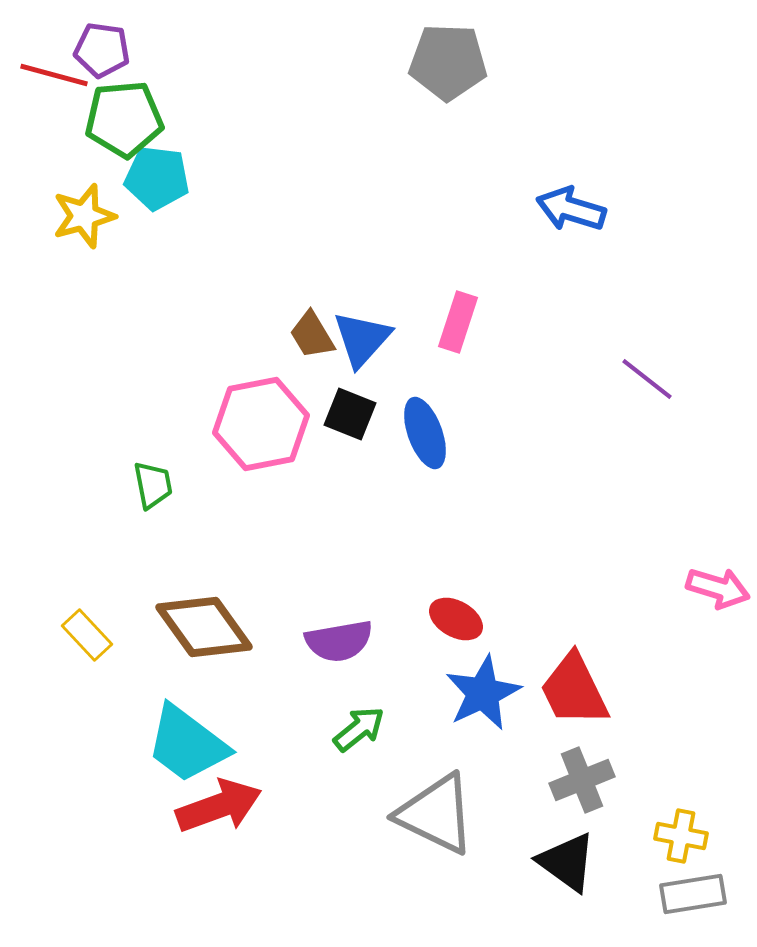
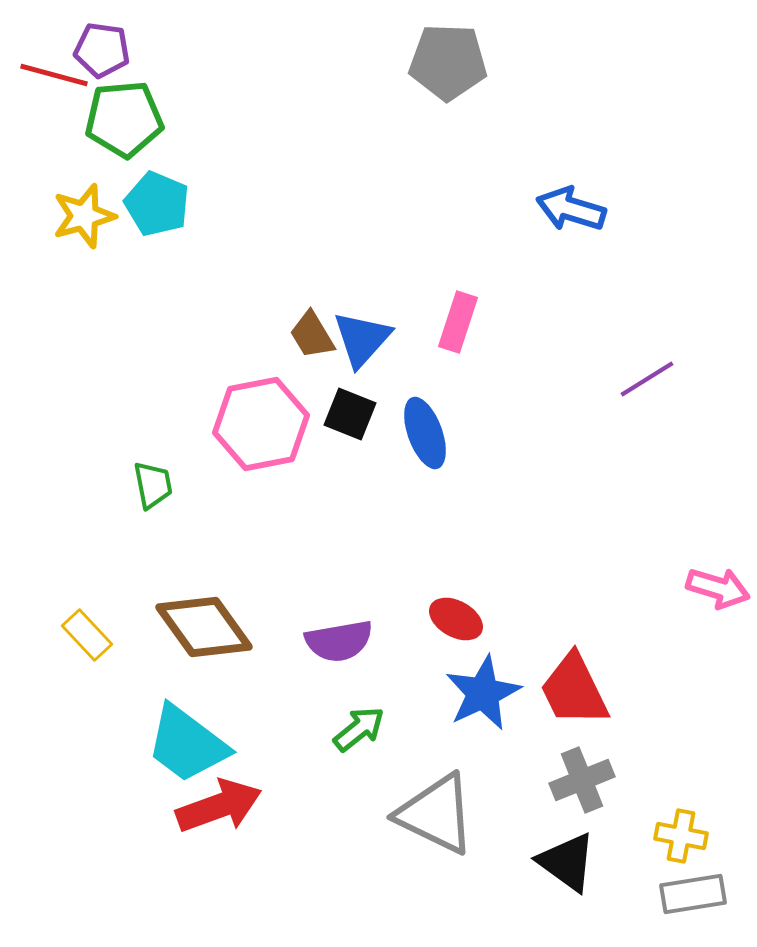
cyan pentagon: moved 26 px down; rotated 16 degrees clockwise
purple line: rotated 70 degrees counterclockwise
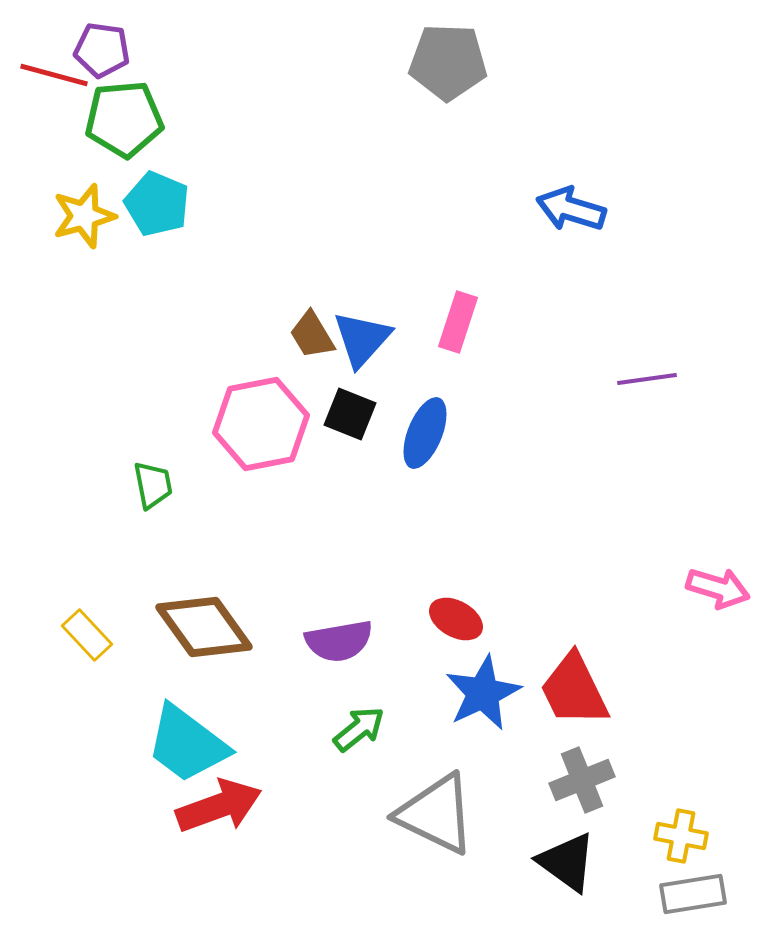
purple line: rotated 24 degrees clockwise
blue ellipse: rotated 42 degrees clockwise
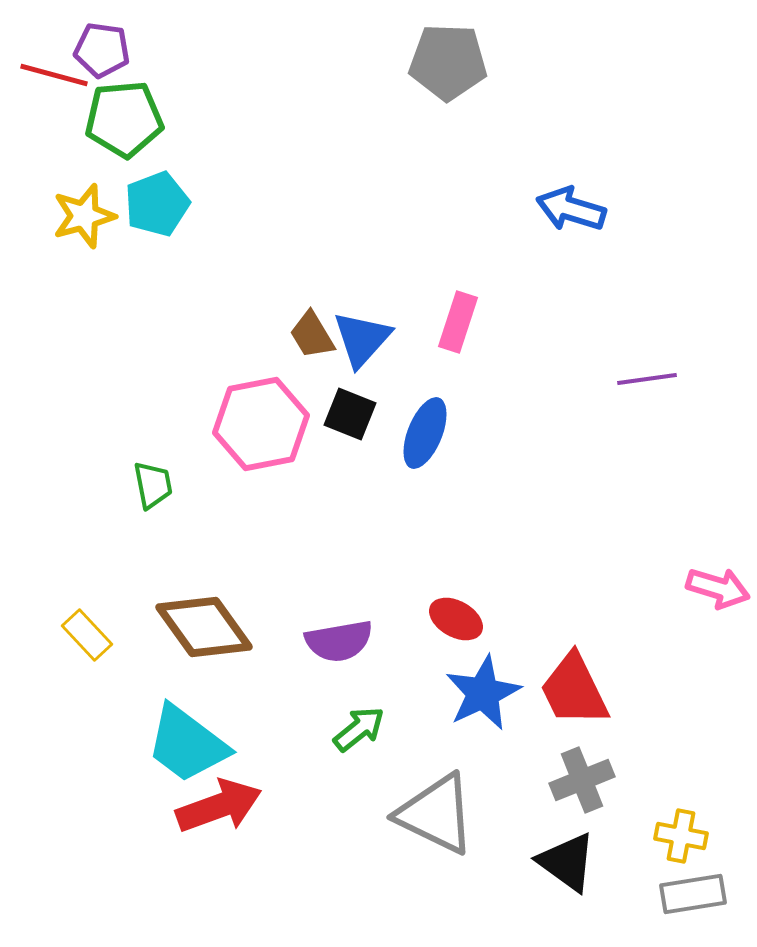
cyan pentagon: rotated 28 degrees clockwise
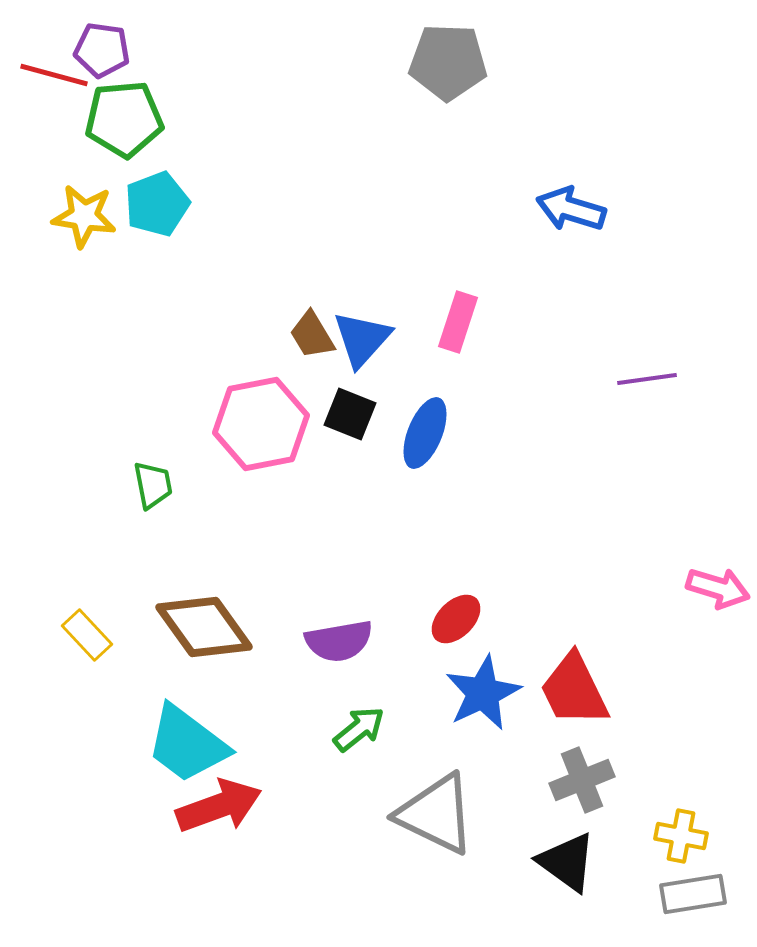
yellow star: rotated 24 degrees clockwise
red ellipse: rotated 74 degrees counterclockwise
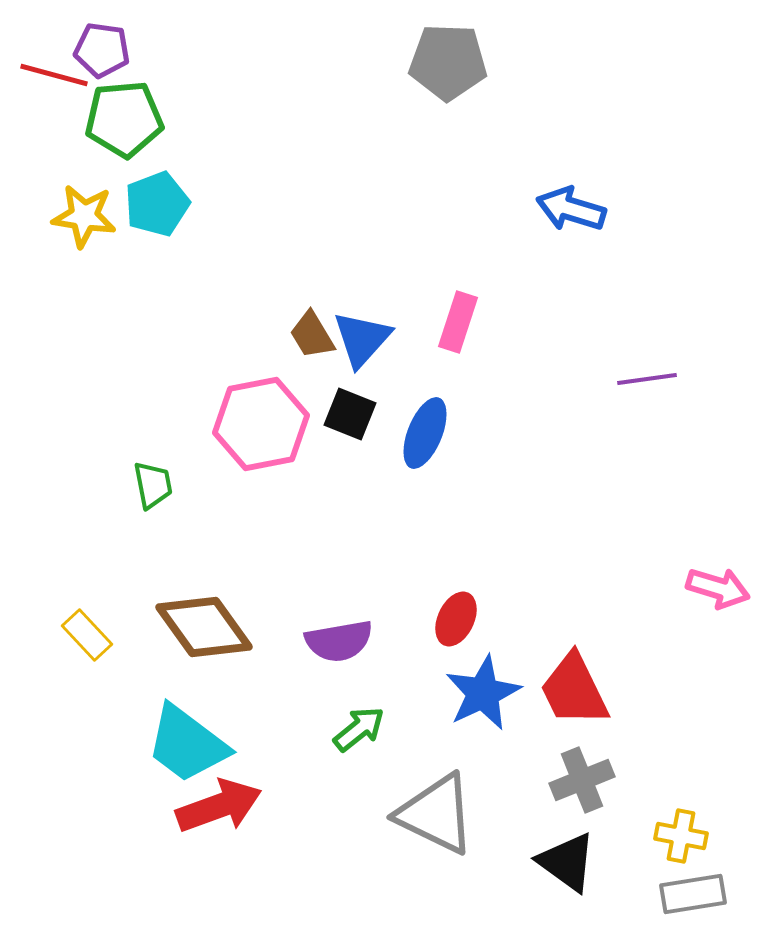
red ellipse: rotated 20 degrees counterclockwise
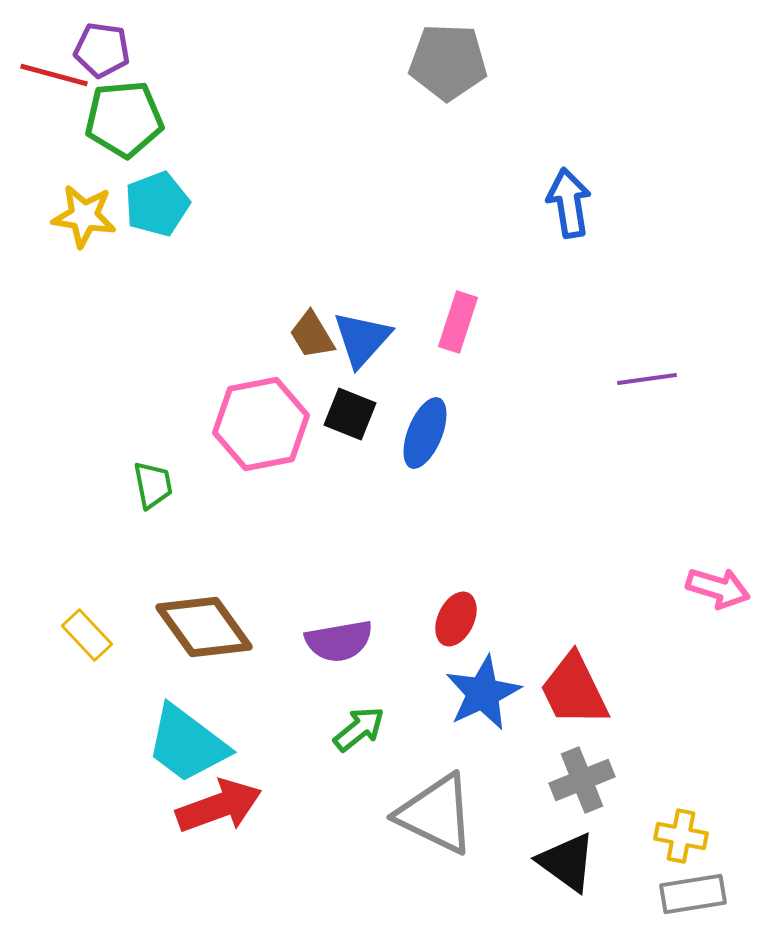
blue arrow: moved 2 px left, 6 px up; rotated 64 degrees clockwise
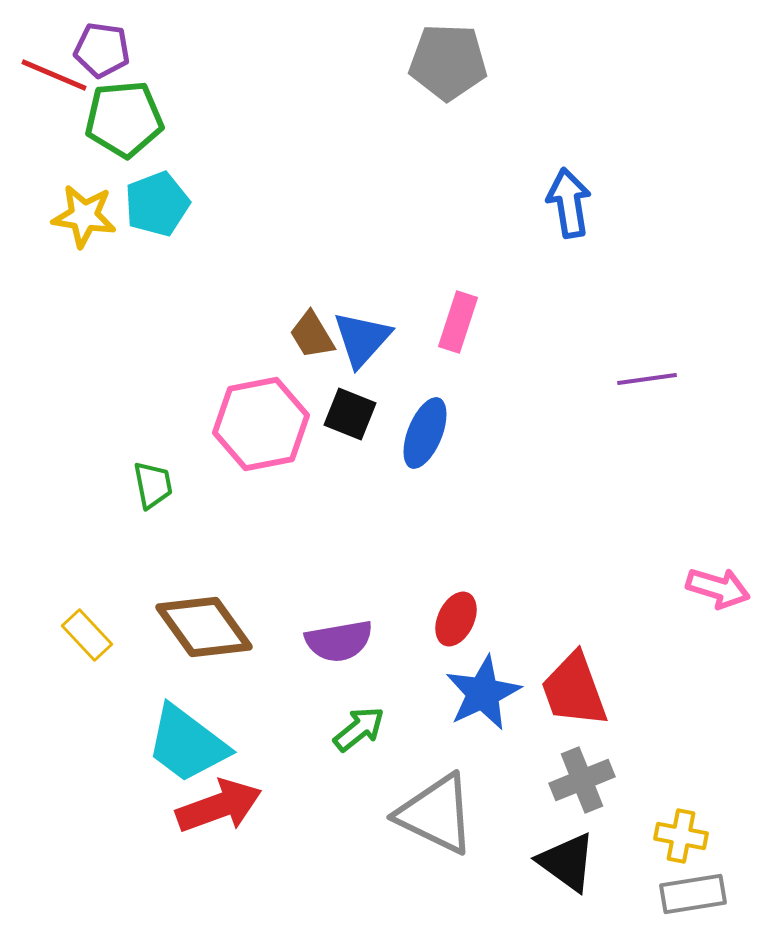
red line: rotated 8 degrees clockwise
red trapezoid: rotated 6 degrees clockwise
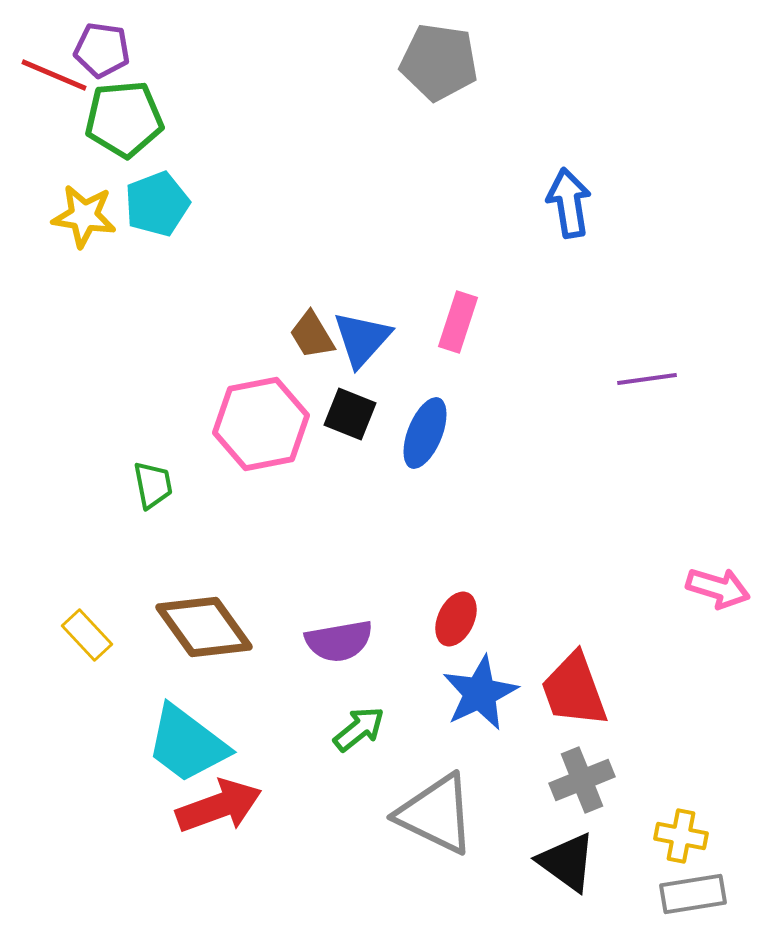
gray pentagon: moved 9 px left; rotated 6 degrees clockwise
blue star: moved 3 px left
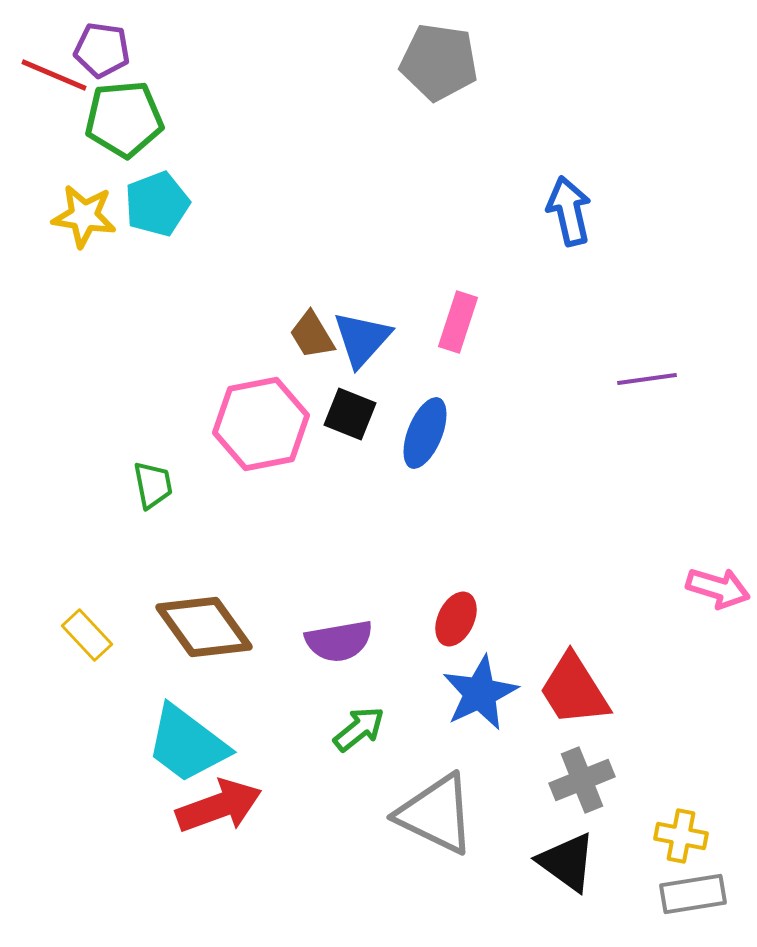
blue arrow: moved 8 px down; rotated 4 degrees counterclockwise
red trapezoid: rotated 12 degrees counterclockwise
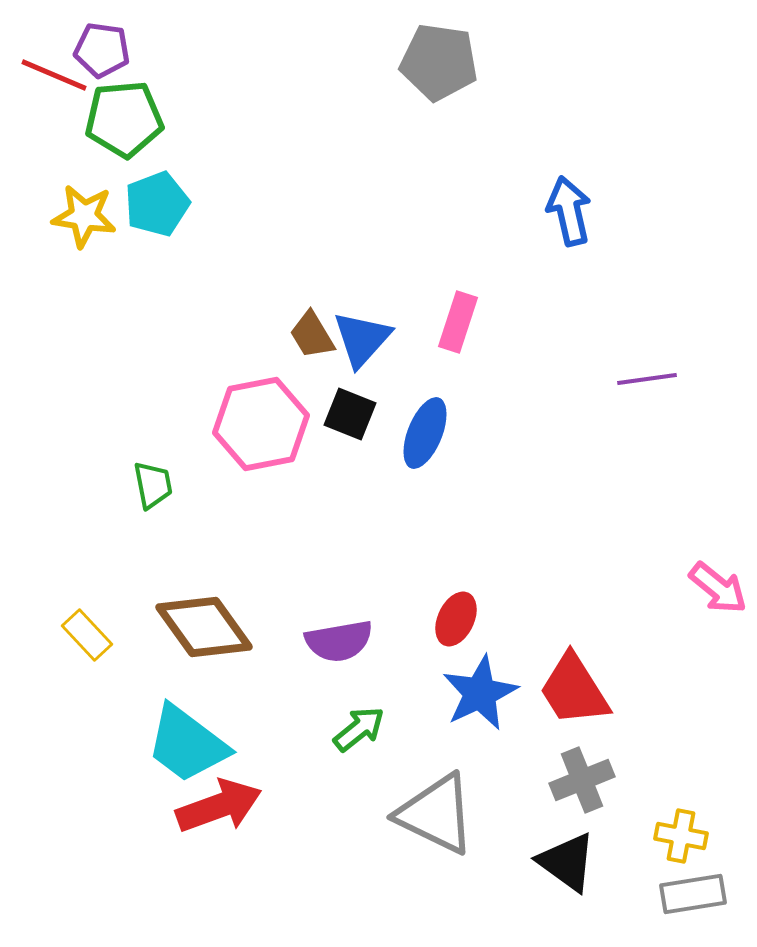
pink arrow: rotated 22 degrees clockwise
